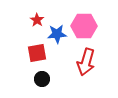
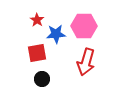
blue star: moved 1 px left
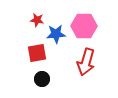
red star: rotated 24 degrees counterclockwise
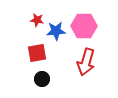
blue star: moved 3 px up
